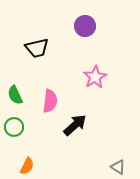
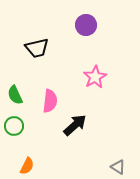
purple circle: moved 1 px right, 1 px up
green circle: moved 1 px up
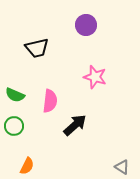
pink star: rotated 25 degrees counterclockwise
green semicircle: rotated 42 degrees counterclockwise
gray triangle: moved 4 px right
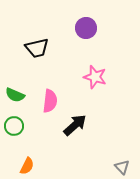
purple circle: moved 3 px down
gray triangle: rotated 14 degrees clockwise
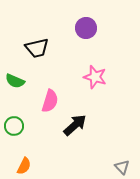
green semicircle: moved 14 px up
pink semicircle: rotated 10 degrees clockwise
orange semicircle: moved 3 px left
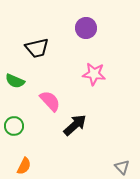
pink star: moved 1 px left, 3 px up; rotated 10 degrees counterclockwise
pink semicircle: rotated 60 degrees counterclockwise
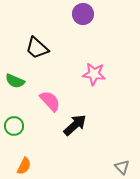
purple circle: moved 3 px left, 14 px up
black trapezoid: rotated 55 degrees clockwise
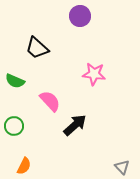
purple circle: moved 3 px left, 2 px down
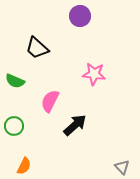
pink semicircle: rotated 110 degrees counterclockwise
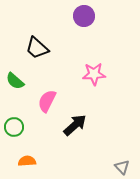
purple circle: moved 4 px right
pink star: rotated 10 degrees counterclockwise
green semicircle: rotated 18 degrees clockwise
pink semicircle: moved 3 px left
green circle: moved 1 px down
orange semicircle: moved 3 px right, 5 px up; rotated 120 degrees counterclockwise
